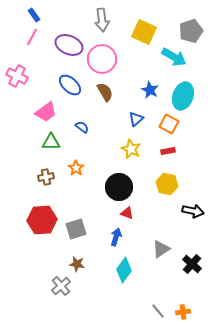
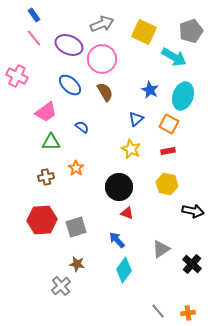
gray arrow: moved 4 px down; rotated 105 degrees counterclockwise
pink line: moved 2 px right, 1 px down; rotated 66 degrees counterclockwise
gray square: moved 2 px up
blue arrow: moved 1 px right, 3 px down; rotated 60 degrees counterclockwise
orange cross: moved 5 px right, 1 px down
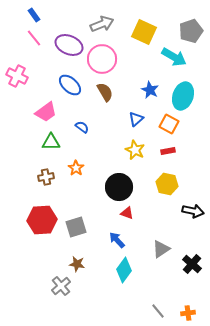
yellow star: moved 4 px right, 1 px down
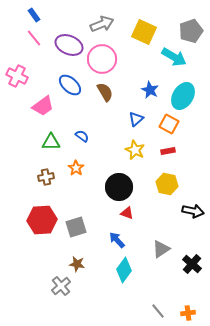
cyan ellipse: rotated 12 degrees clockwise
pink trapezoid: moved 3 px left, 6 px up
blue semicircle: moved 9 px down
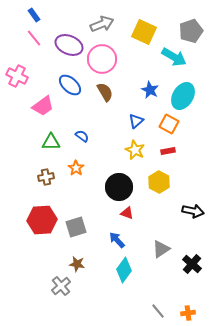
blue triangle: moved 2 px down
yellow hexagon: moved 8 px left, 2 px up; rotated 15 degrees clockwise
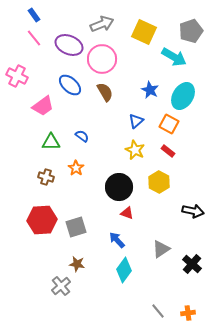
red rectangle: rotated 48 degrees clockwise
brown cross: rotated 28 degrees clockwise
